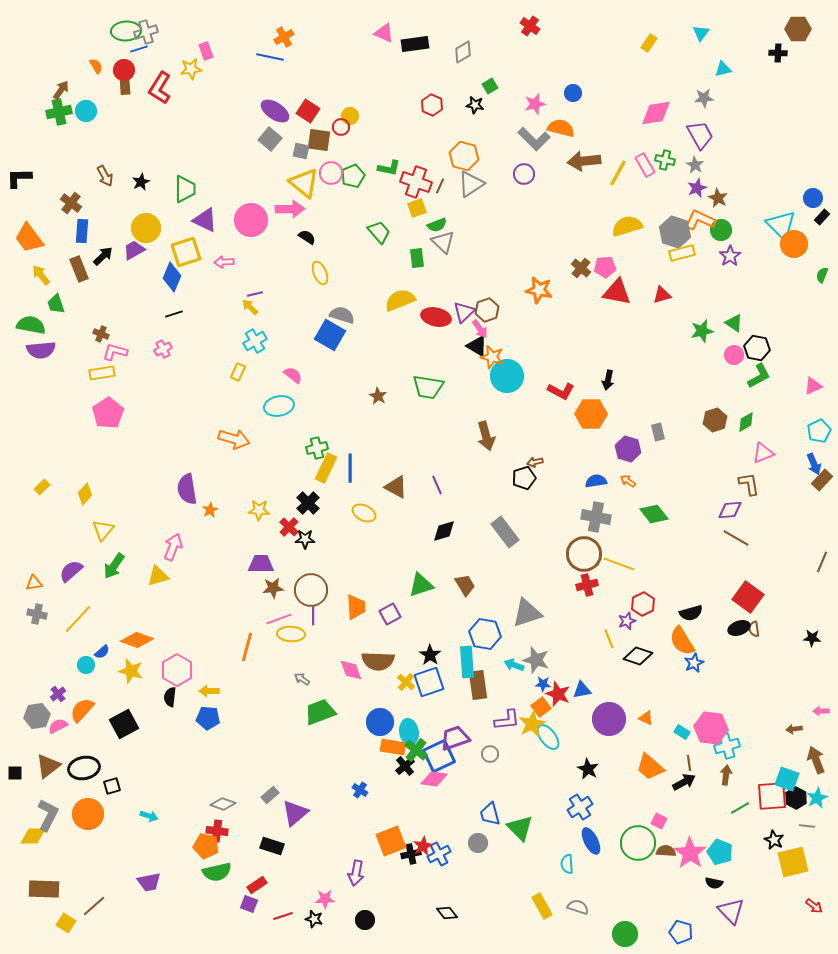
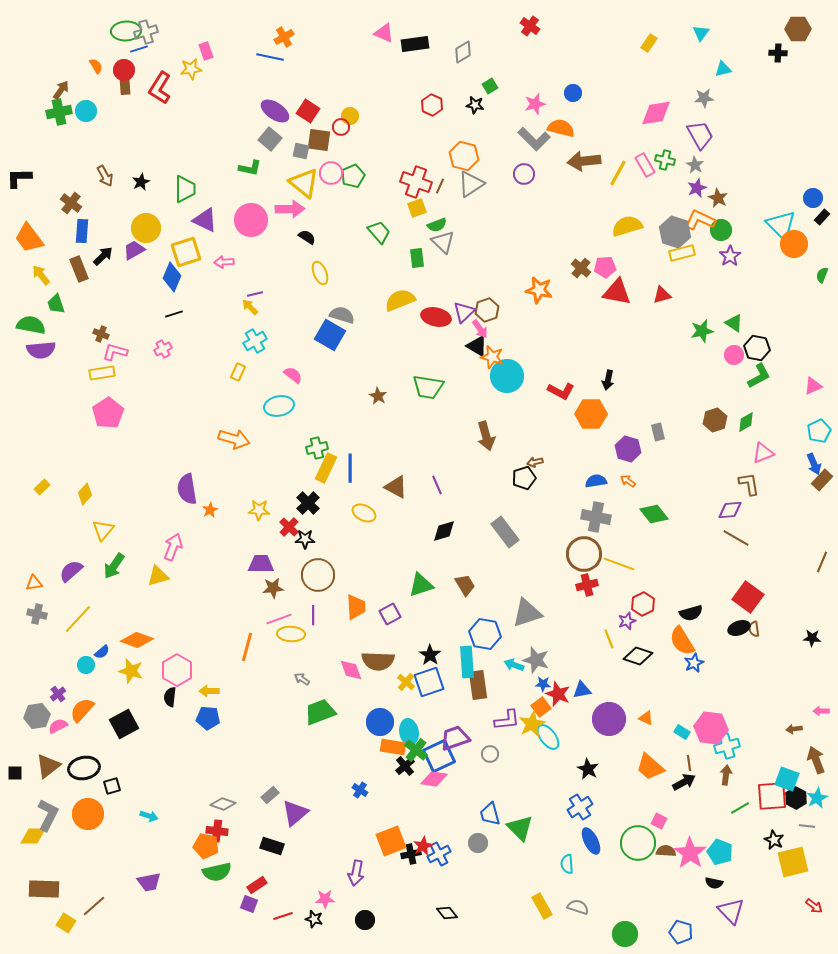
green L-shape at (389, 168): moved 139 px left
brown circle at (311, 590): moved 7 px right, 15 px up
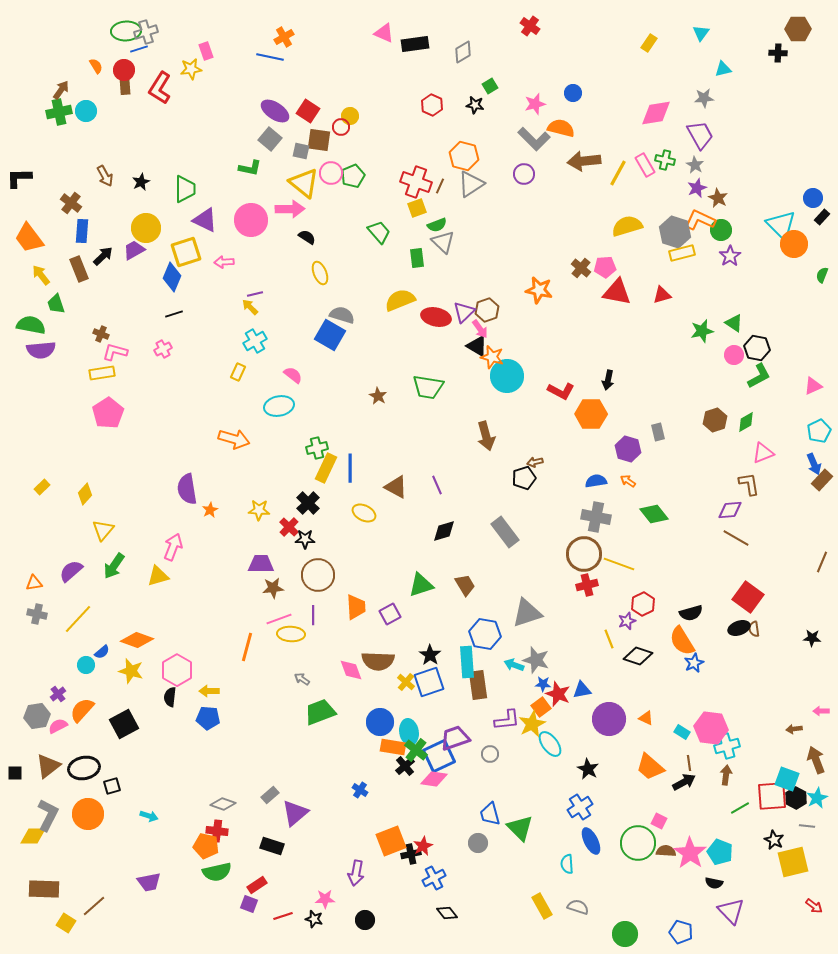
cyan ellipse at (548, 737): moved 2 px right, 7 px down
blue cross at (439, 854): moved 5 px left, 24 px down
